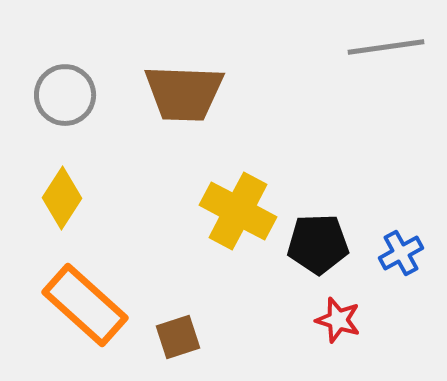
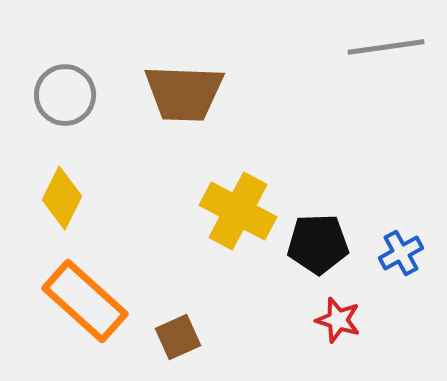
yellow diamond: rotated 6 degrees counterclockwise
orange rectangle: moved 4 px up
brown square: rotated 6 degrees counterclockwise
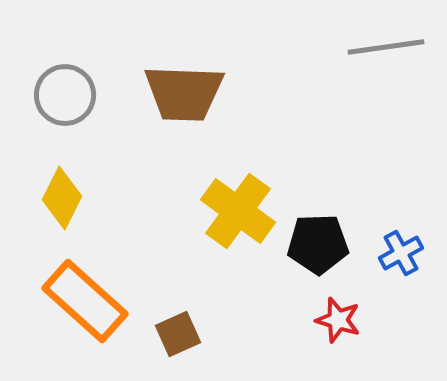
yellow cross: rotated 8 degrees clockwise
brown square: moved 3 px up
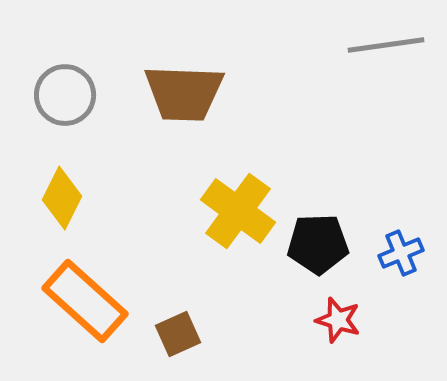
gray line: moved 2 px up
blue cross: rotated 6 degrees clockwise
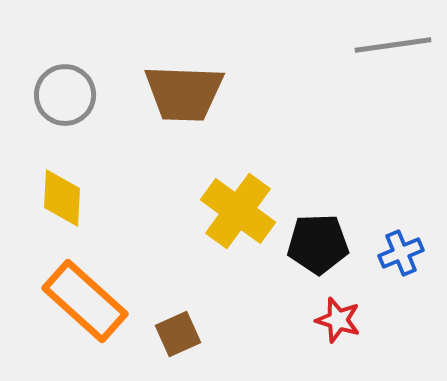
gray line: moved 7 px right
yellow diamond: rotated 24 degrees counterclockwise
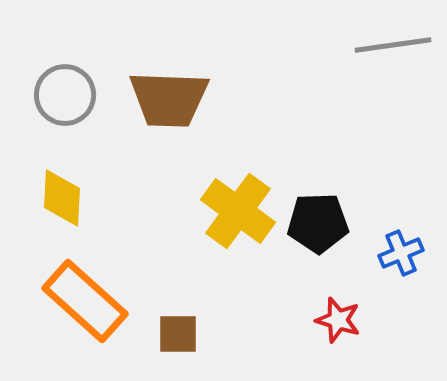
brown trapezoid: moved 15 px left, 6 px down
black pentagon: moved 21 px up
brown square: rotated 24 degrees clockwise
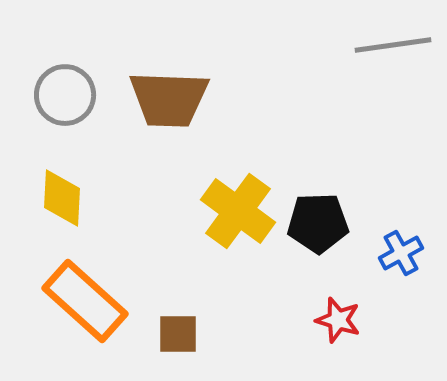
blue cross: rotated 6 degrees counterclockwise
